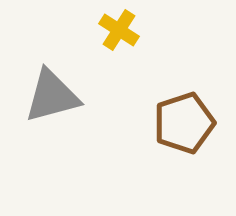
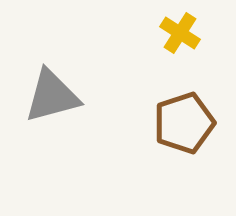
yellow cross: moved 61 px right, 3 px down
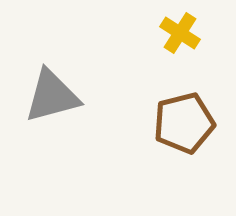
brown pentagon: rotated 4 degrees clockwise
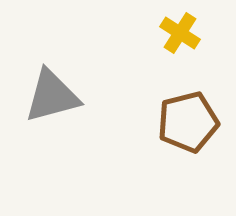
brown pentagon: moved 4 px right, 1 px up
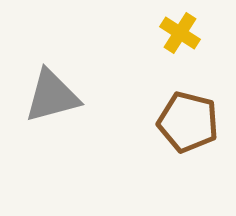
brown pentagon: rotated 28 degrees clockwise
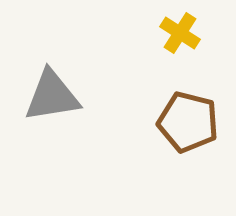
gray triangle: rotated 6 degrees clockwise
